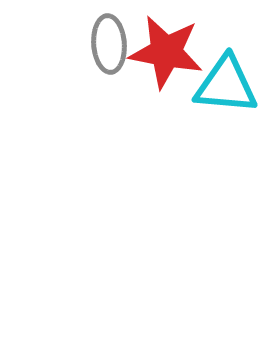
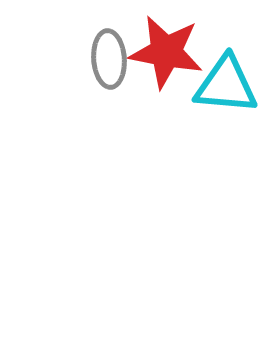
gray ellipse: moved 15 px down
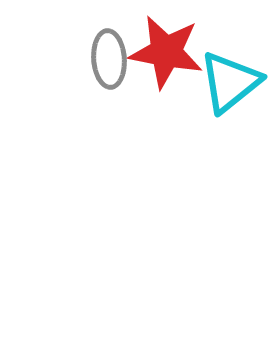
cyan triangle: moved 4 px right, 3 px up; rotated 44 degrees counterclockwise
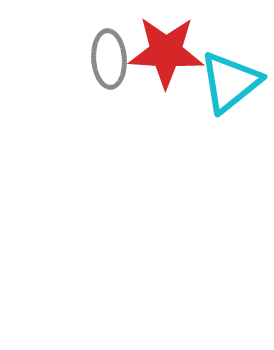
red star: rotated 8 degrees counterclockwise
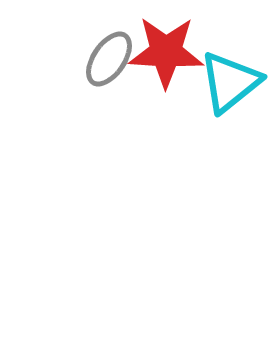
gray ellipse: rotated 38 degrees clockwise
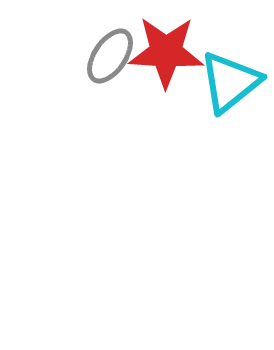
gray ellipse: moved 1 px right, 3 px up
